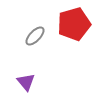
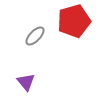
red pentagon: moved 3 px up
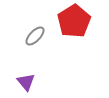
red pentagon: rotated 16 degrees counterclockwise
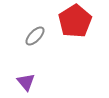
red pentagon: moved 1 px right
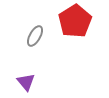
gray ellipse: rotated 15 degrees counterclockwise
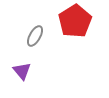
purple triangle: moved 4 px left, 11 px up
